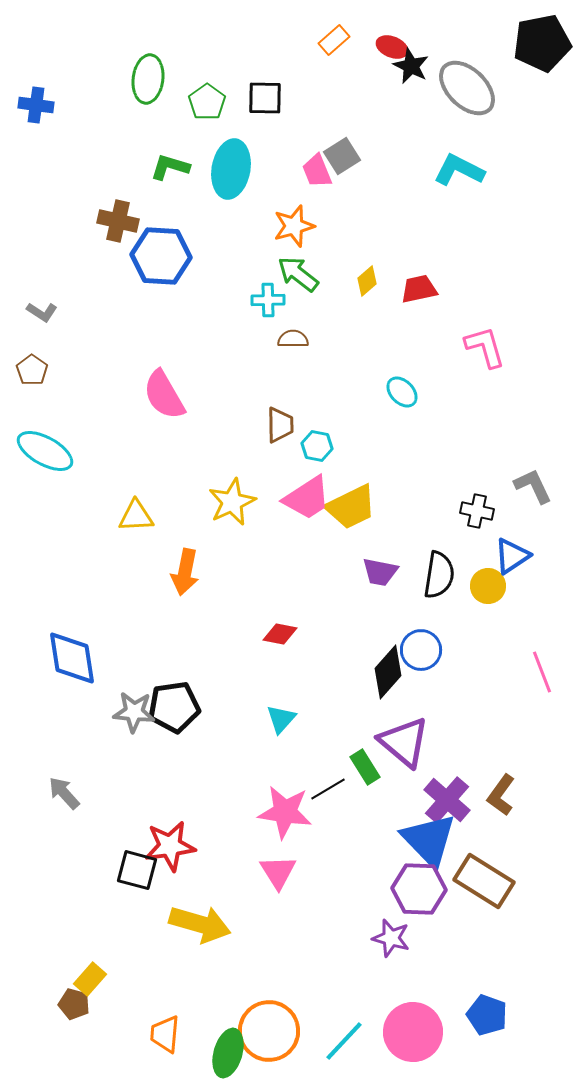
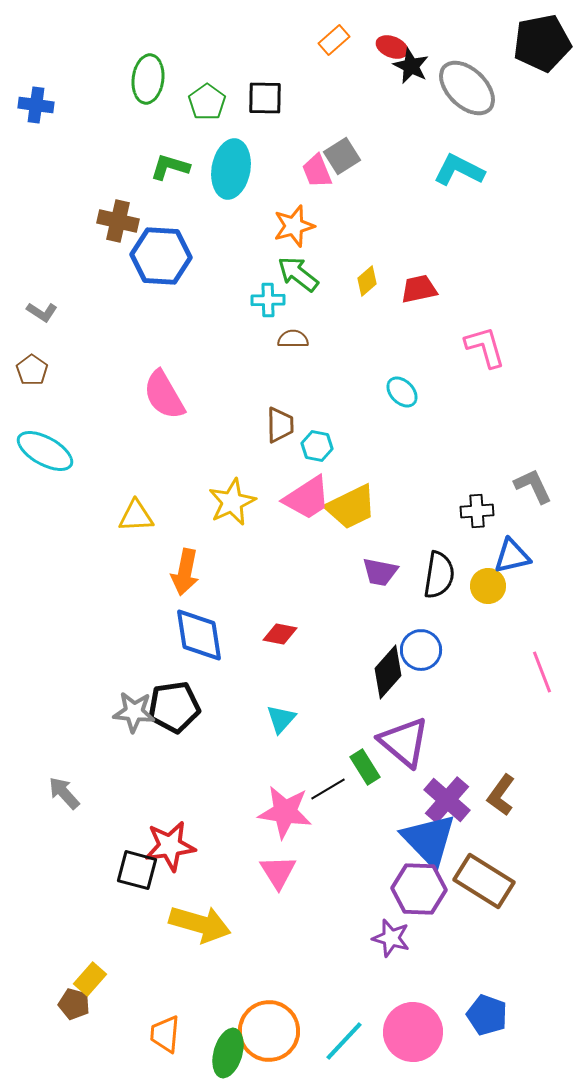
black cross at (477, 511): rotated 16 degrees counterclockwise
blue triangle at (512, 556): rotated 21 degrees clockwise
blue diamond at (72, 658): moved 127 px right, 23 px up
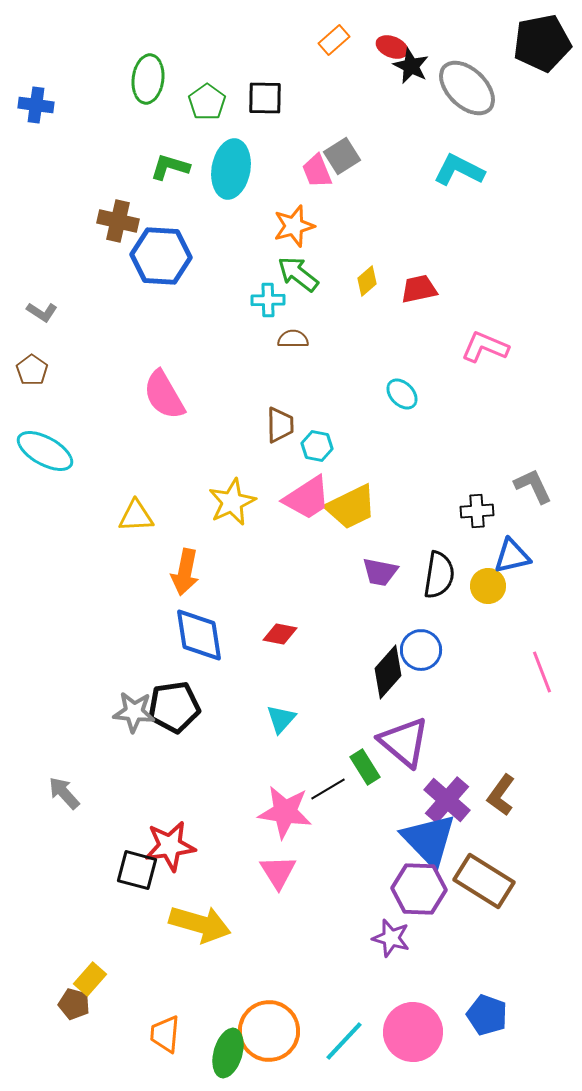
pink L-shape at (485, 347): rotated 51 degrees counterclockwise
cyan ellipse at (402, 392): moved 2 px down
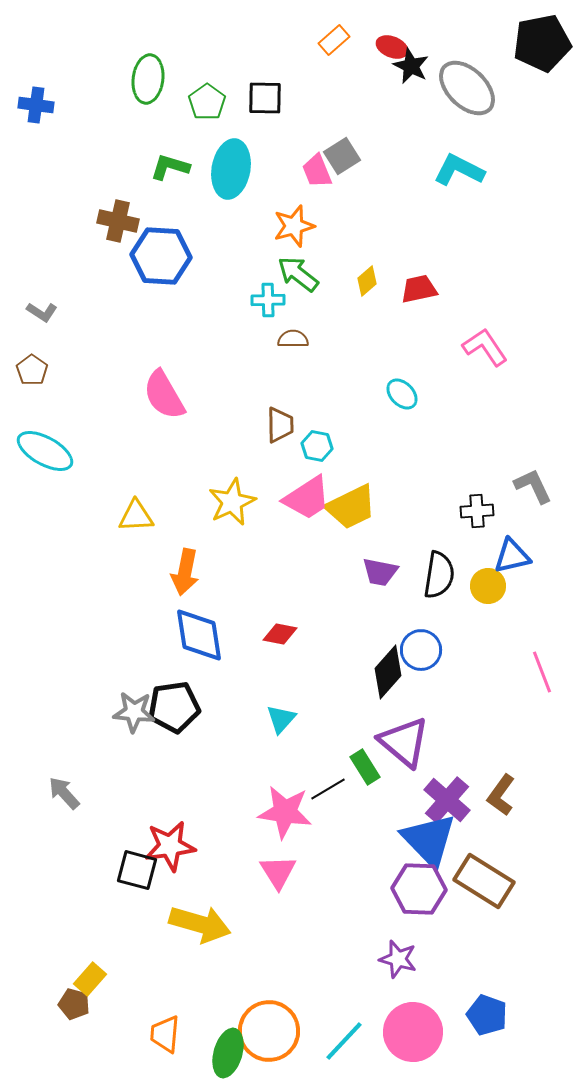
pink L-shape at (485, 347): rotated 33 degrees clockwise
purple star at (391, 938): moved 7 px right, 21 px down
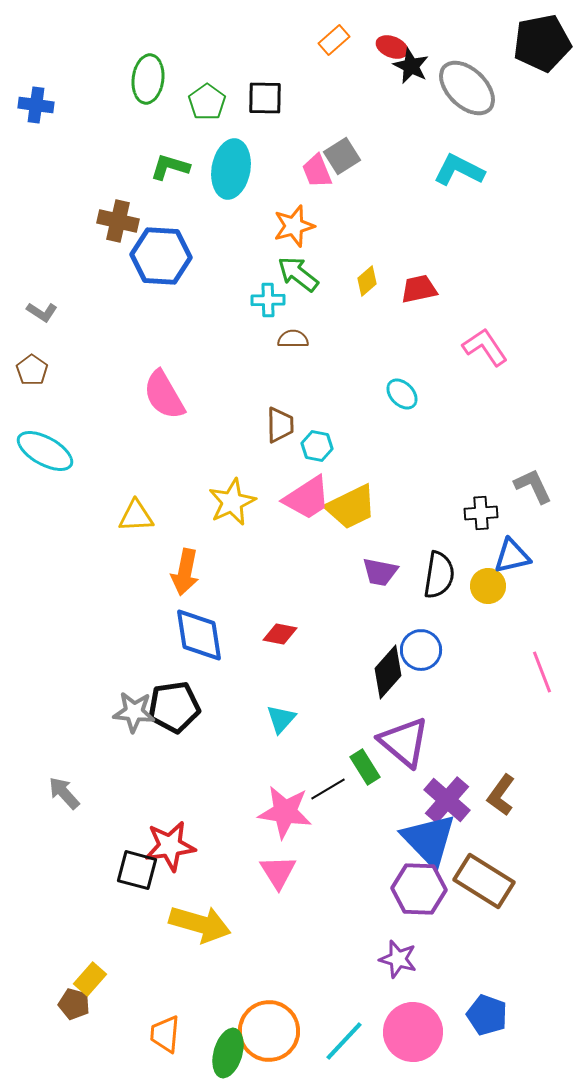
black cross at (477, 511): moved 4 px right, 2 px down
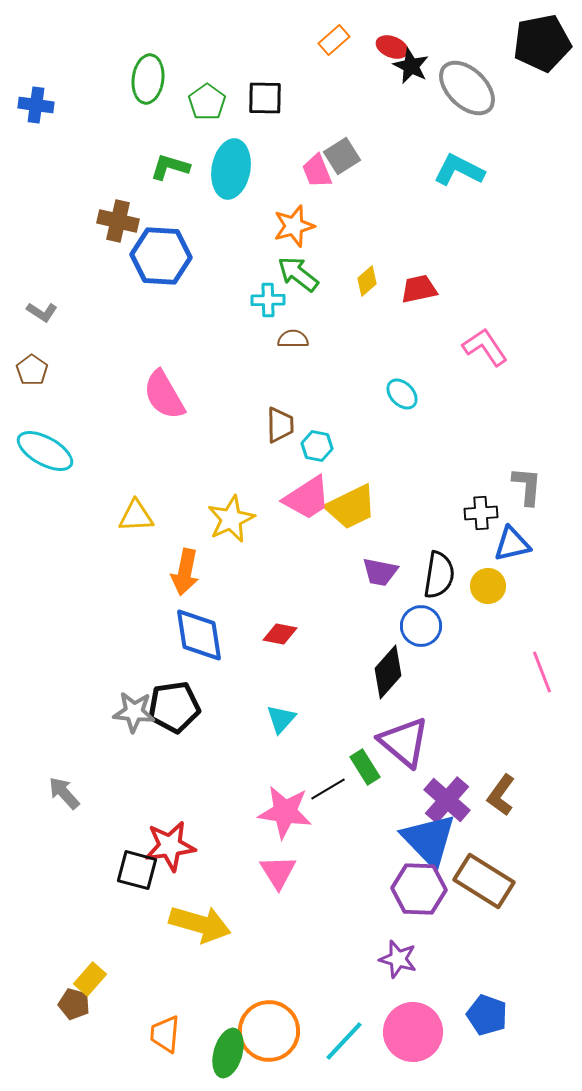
gray L-shape at (533, 486): moved 6 px left; rotated 30 degrees clockwise
yellow star at (232, 502): moved 1 px left, 17 px down
blue triangle at (512, 556): moved 12 px up
blue circle at (421, 650): moved 24 px up
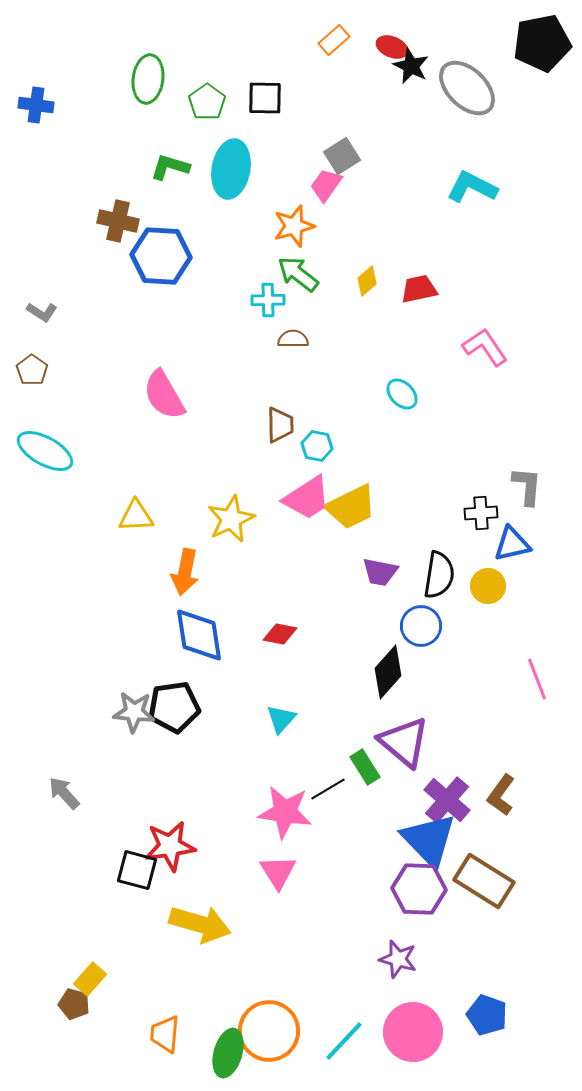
cyan L-shape at (459, 170): moved 13 px right, 17 px down
pink trapezoid at (317, 171): moved 9 px right, 14 px down; rotated 57 degrees clockwise
pink line at (542, 672): moved 5 px left, 7 px down
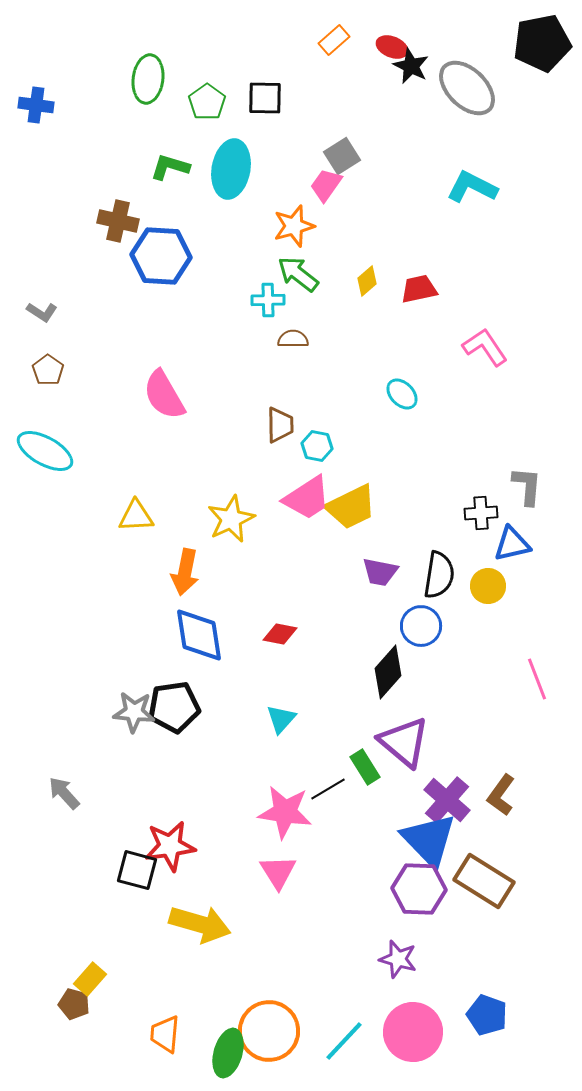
brown pentagon at (32, 370): moved 16 px right
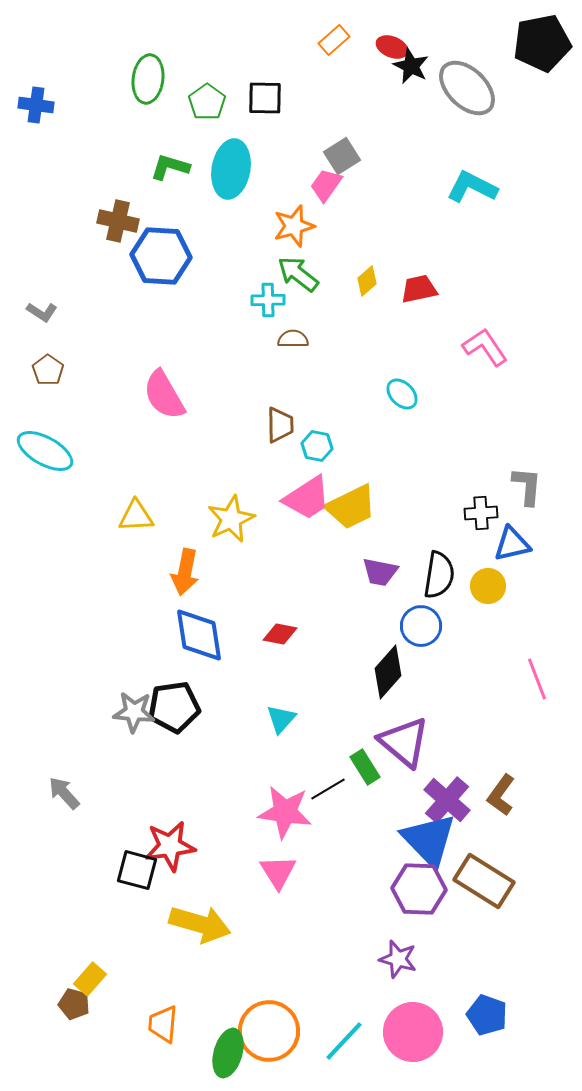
orange trapezoid at (165, 1034): moved 2 px left, 10 px up
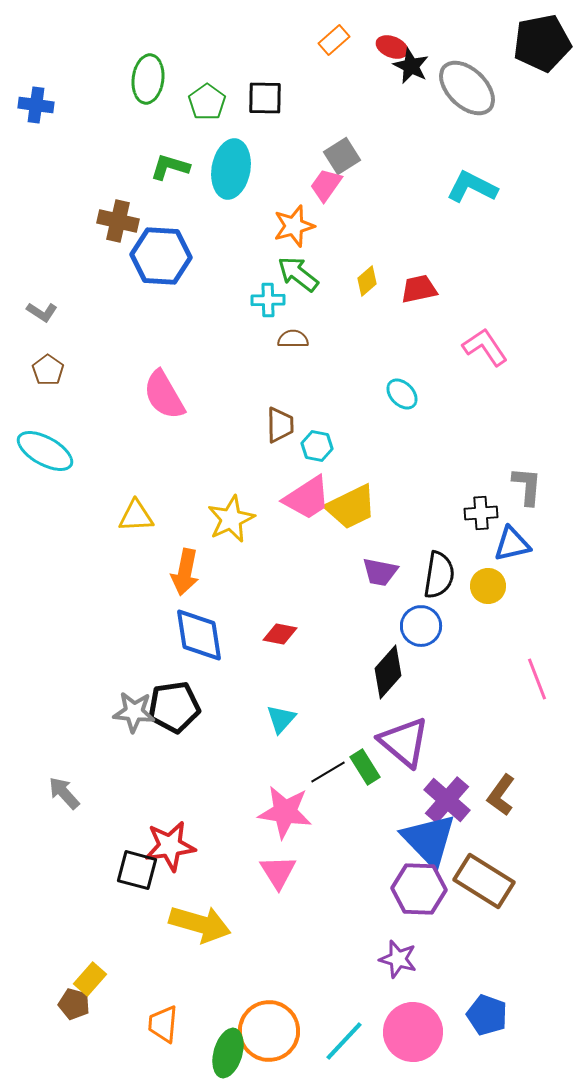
black line at (328, 789): moved 17 px up
